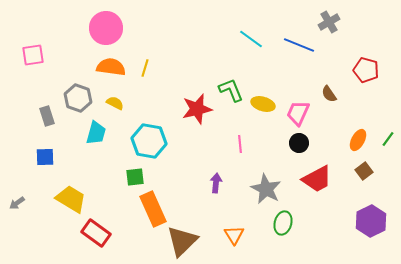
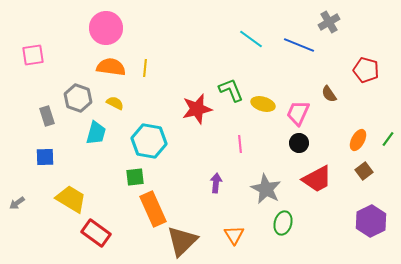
yellow line: rotated 12 degrees counterclockwise
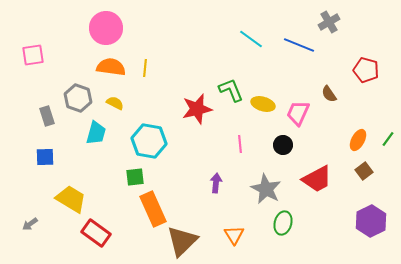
black circle: moved 16 px left, 2 px down
gray arrow: moved 13 px right, 21 px down
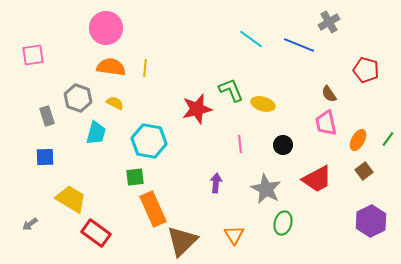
pink trapezoid: moved 28 px right, 10 px down; rotated 36 degrees counterclockwise
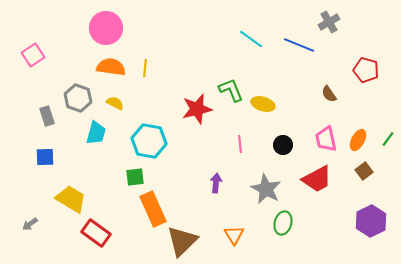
pink square: rotated 25 degrees counterclockwise
pink trapezoid: moved 16 px down
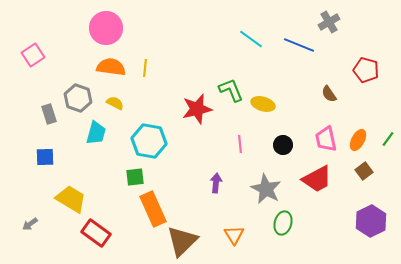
gray rectangle: moved 2 px right, 2 px up
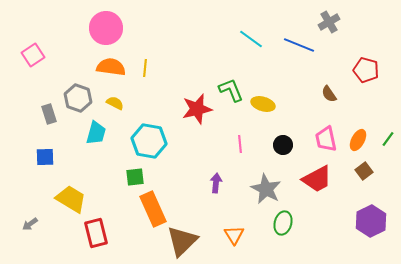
red rectangle: rotated 40 degrees clockwise
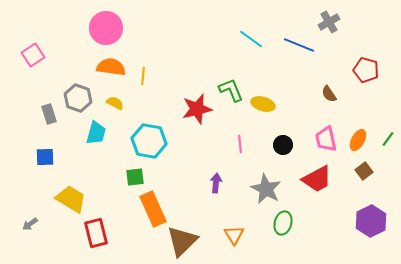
yellow line: moved 2 px left, 8 px down
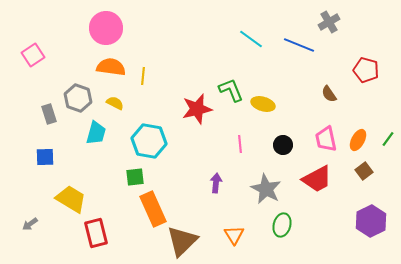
green ellipse: moved 1 px left, 2 px down
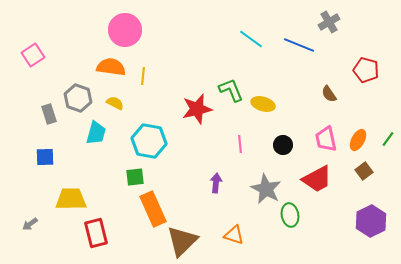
pink circle: moved 19 px right, 2 px down
yellow trapezoid: rotated 32 degrees counterclockwise
green ellipse: moved 8 px right, 10 px up; rotated 25 degrees counterclockwise
orange triangle: rotated 40 degrees counterclockwise
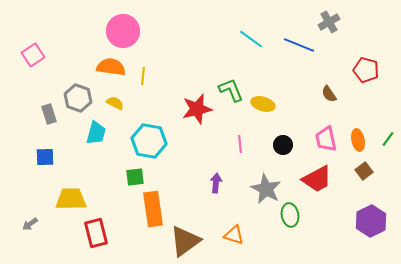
pink circle: moved 2 px left, 1 px down
orange ellipse: rotated 40 degrees counterclockwise
orange rectangle: rotated 16 degrees clockwise
brown triangle: moved 3 px right; rotated 8 degrees clockwise
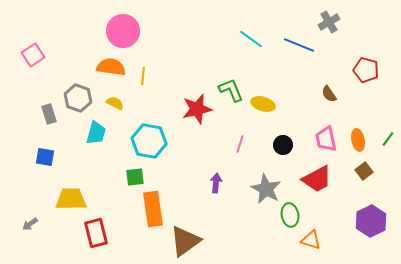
pink line: rotated 24 degrees clockwise
blue square: rotated 12 degrees clockwise
orange triangle: moved 77 px right, 5 px down
